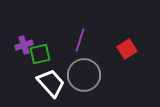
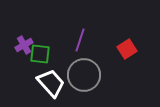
purple cross: rotated 12 degrees counterclockwise
green square: rotated 20 degrees clockwise
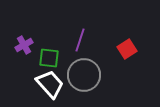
green square: moved 9 px right, 4 px down
white trapezoid: moved 1 px left, 1 px down
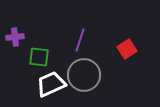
purple cross: moved 9 px left, 8 px up; rotated 24 degrees clockwise
green square: moved 10 px left, 1 px up
white trapezoid: moved 1 px right; rotated 72 degrees counterclockwise
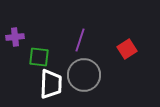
white trapezoid: rotated 116 degrees clockwise
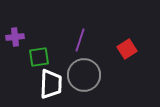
green square: rotated 15 degrees counterclockwise
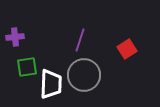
green square: moved 12 px left, 10 px down
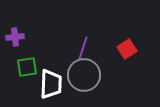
purple line: moved 3 px right, 8 px down
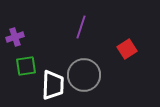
purple cross: rotated 12 degrees counterclockwise
purple line: moved 2 px left, 21 px up
green square: moved 1 px left, 1 px up
white trapezoid: moved 2 px right, 1 px down
